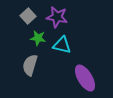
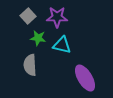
purple star: rotated 10 degrees counterclockwise
gray semicircle: rotated 20 degrees counterclockwise
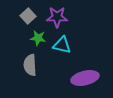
purple ellipse: rotated 72 degrees counterclockwise
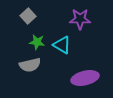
purple star: moved 23 px right, 2 px down
green star: moved 1 px left, 4 px down
cyan triangle: rotated 18 degrees clockwise
gray semicircle: rotated 100 degrees counterclockwise
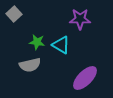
gray square: moved 14 px left, 2 px up
cyan triangle: moved 1 px left
purple ellipse: rotated 32 degrees counterclockwise
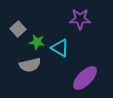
gray square: moved 4 px right, 15 px down
cyan triangle: moved 1 px left, 3 px down
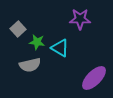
purple ellipse: moved 9 px right
